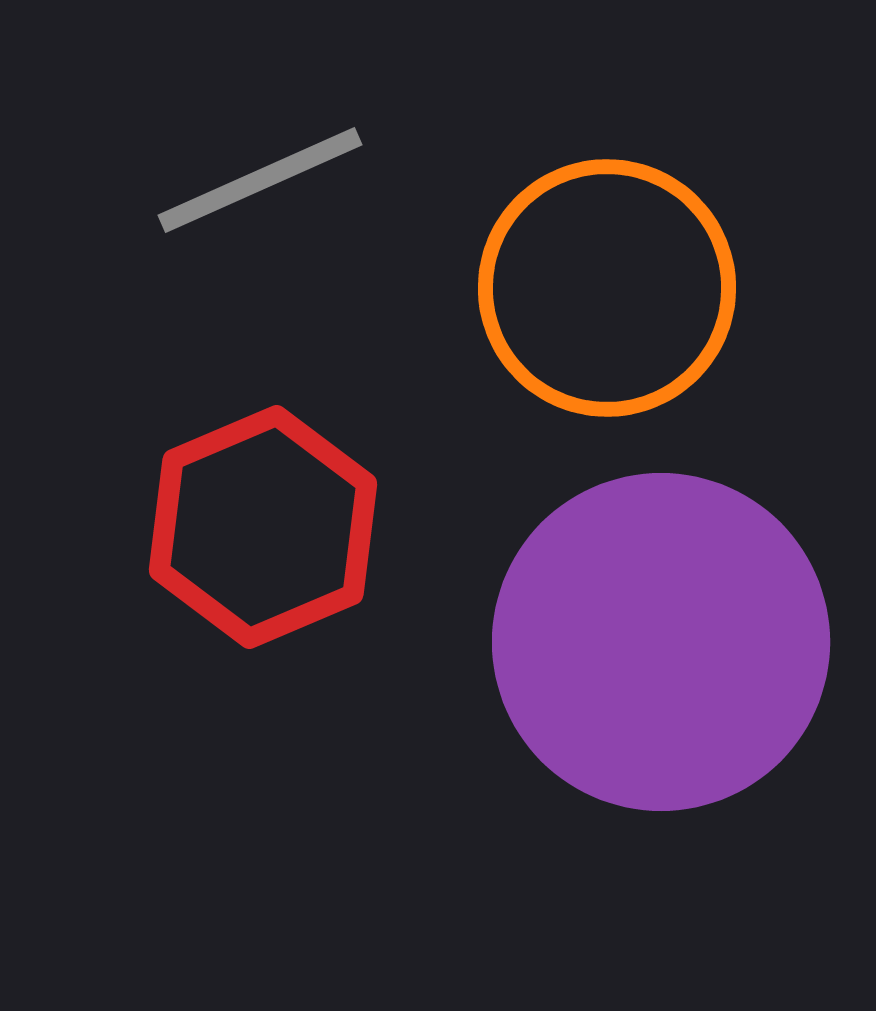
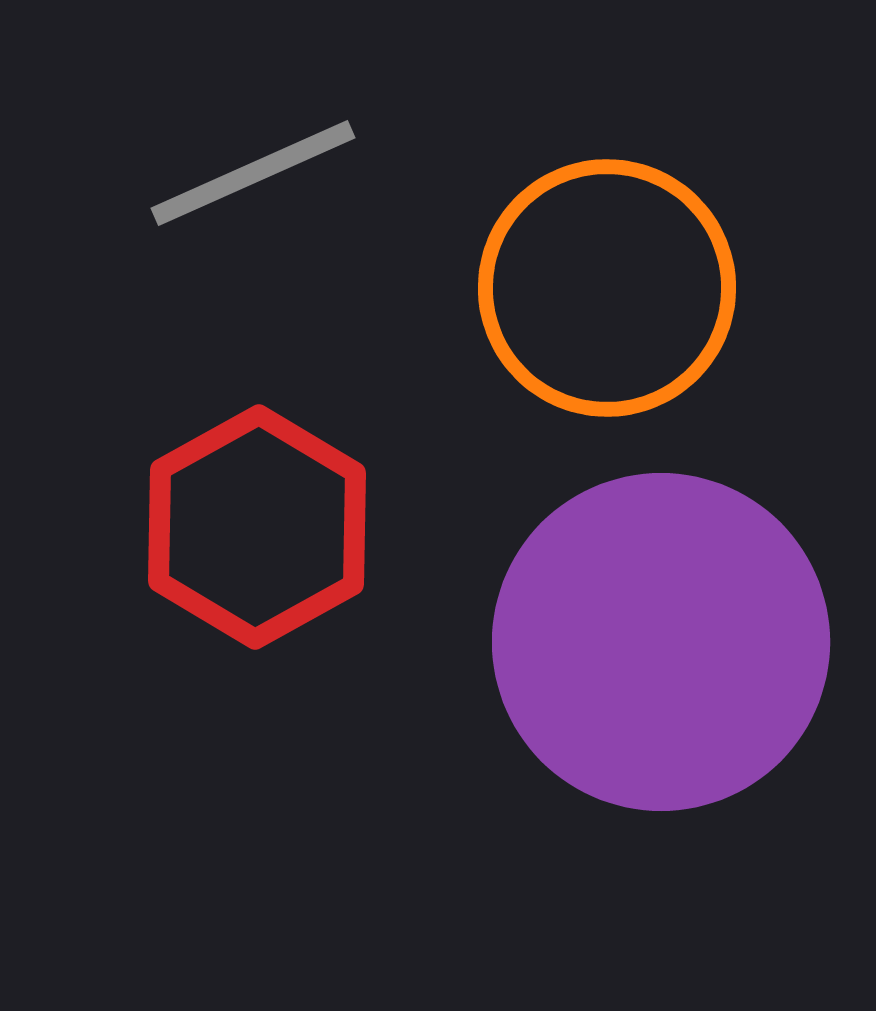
gray line: moved 7 px left, 7 px up
red hexagon: moved 6 px left; rotated 6 degrees counterclockwise
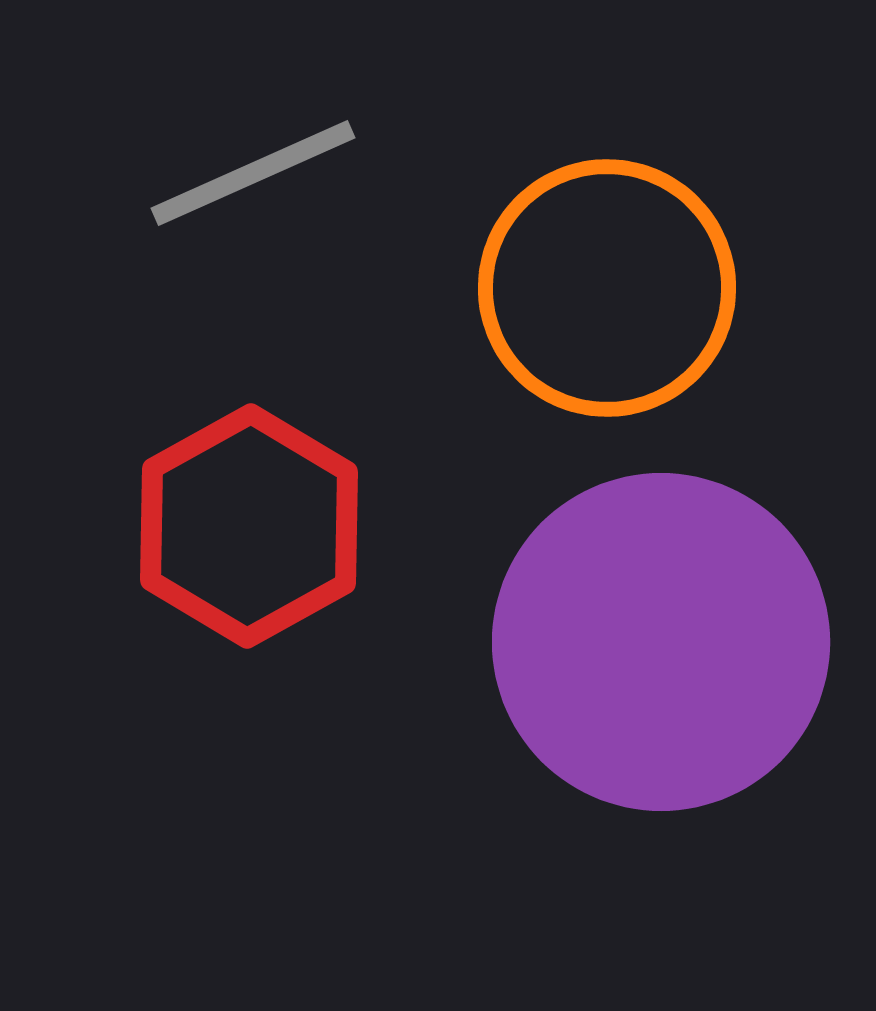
red hexagon: moved 8 px left, 1 px up
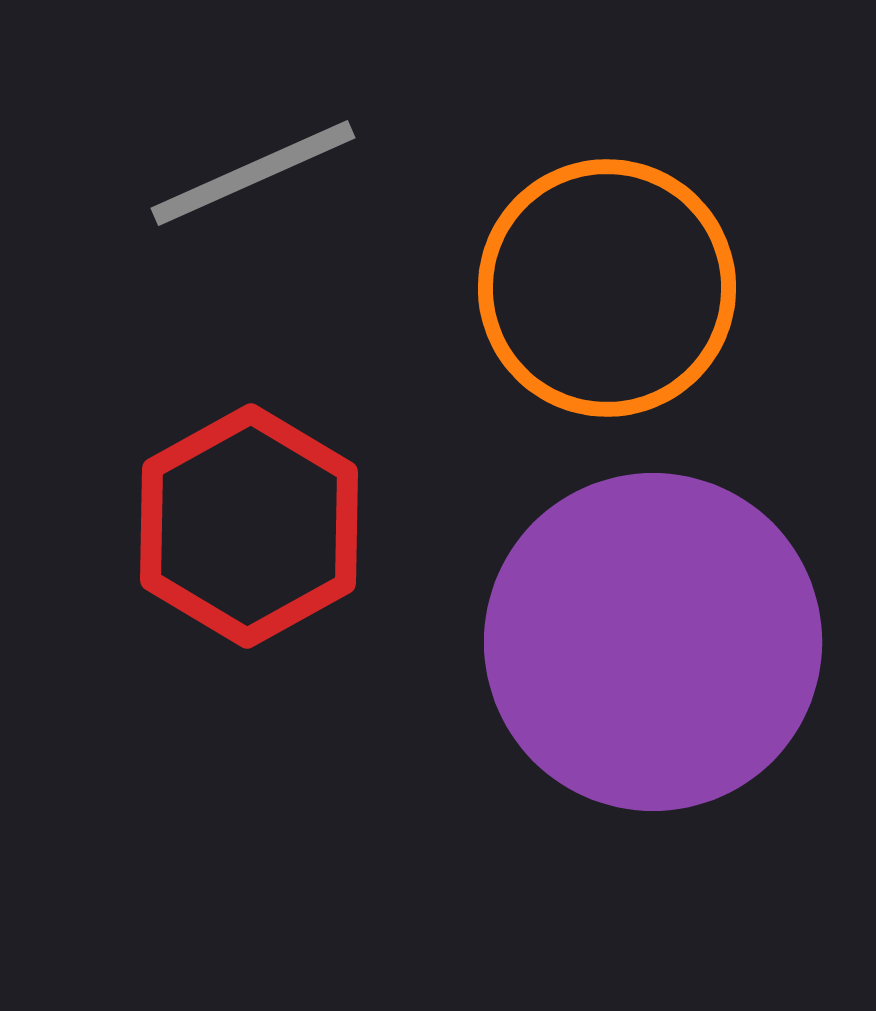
purple circle: moved 8 px left
